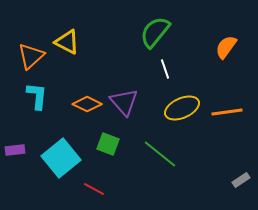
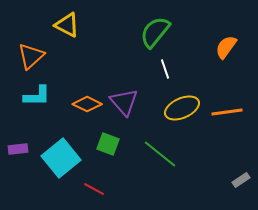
yellow triangle: moved 17 px up
cyan L-shape: rotated 84 degrees clockwise
purple rectangle: moved 3 px right, 1 px up
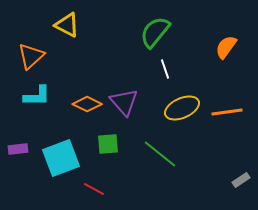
green square: rotated 25 degrees counterclockwise
cyan square: rotated 18 degrees clockwise
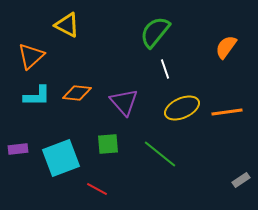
orange diamond: moved 10 px left, 11 px up; rotated 20 degrees counterclockwise
red line: moved 3 px right
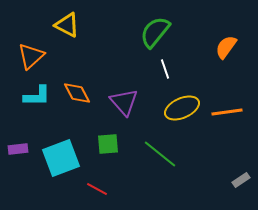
orange diamond: rotated 56 degrees clockwise
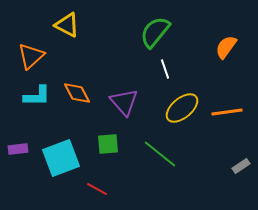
yellow ellipse: rotated 16 degrees counterclockwise
gray rectangle: moved 14 px up
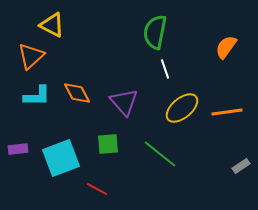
yellow triangle: moved 15 px left
green semicircle: rotated 28 degrees counterclockwise
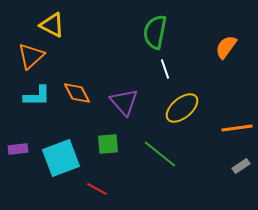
orange line: moved 10 px right, 16 px down
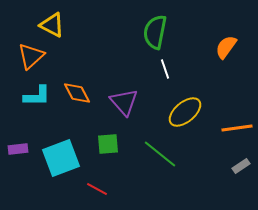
yellow ellipse: moved 3 px right, 4 px down
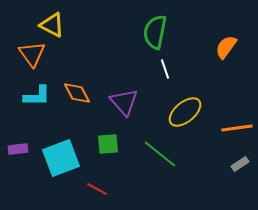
orange triangle: moved 1 px right, 2 px up; rotated 24 degrees counterclockwise
gray rectangle: moved 1 px left, 2 px up
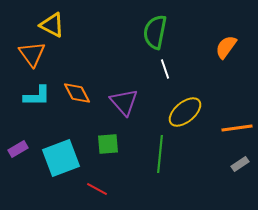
purple rectangle: rotated 24 degrees counterclockwise
green line: rotated 57 degrees clockwise
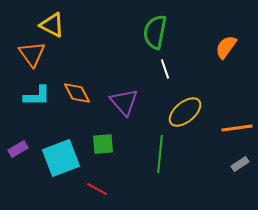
green square: moved 5 px left
